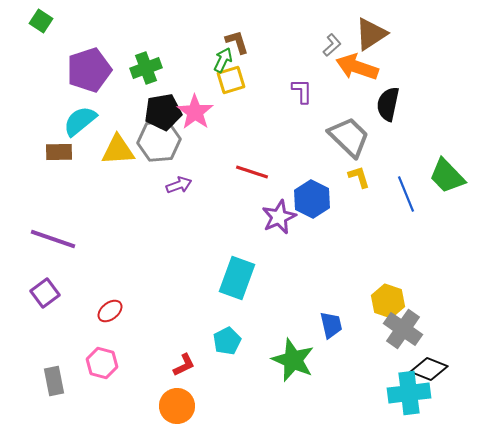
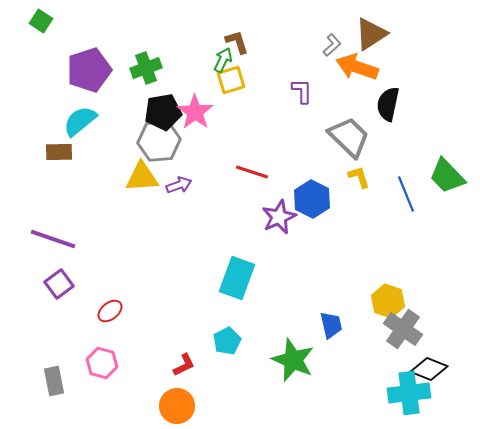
yellow triangle: moved 24 px right, 27 px down
purple square: moved 14 px right, 9 px up
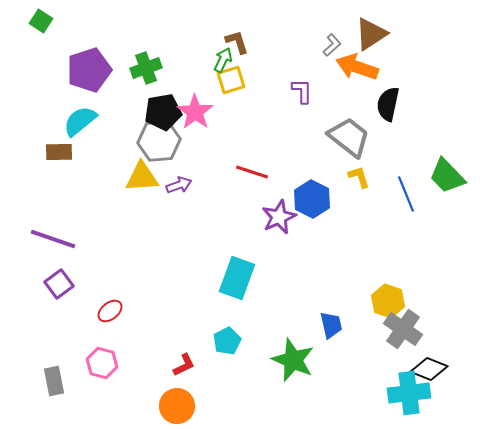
gray trapezoid: rotated 6 degrees counterclockwise
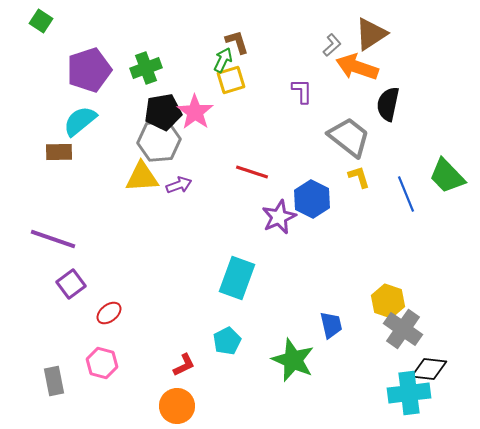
purple square: moved 12 px right
red ellipse: moved 1 px left, 2 px down
black diamond: rotated 15 degrees counterclockwise
